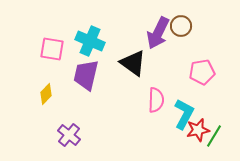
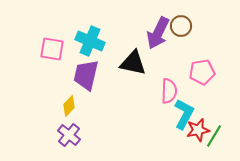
black triangle: rotated 24 degrees counterclockwise
yellow diamond: moved 23 px right, 12 px down
pink semicircle: moved 13 px right, 9 px up
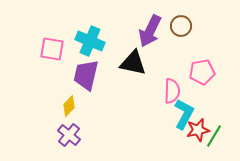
purple arrow: moved 8 px left, 2 px up
pink semicircle: moved 3 px right
